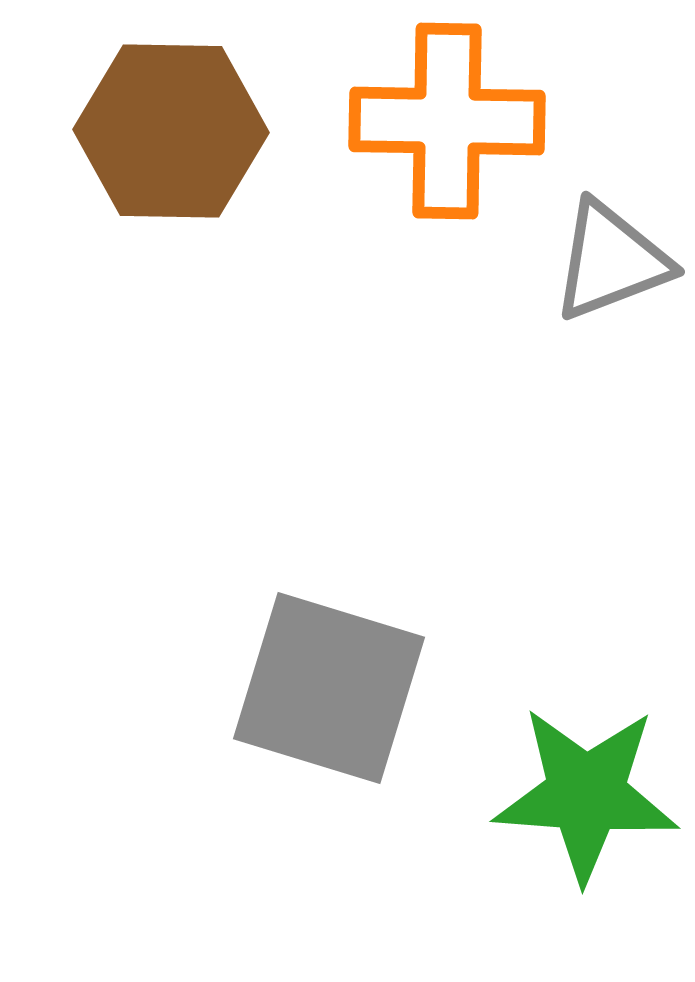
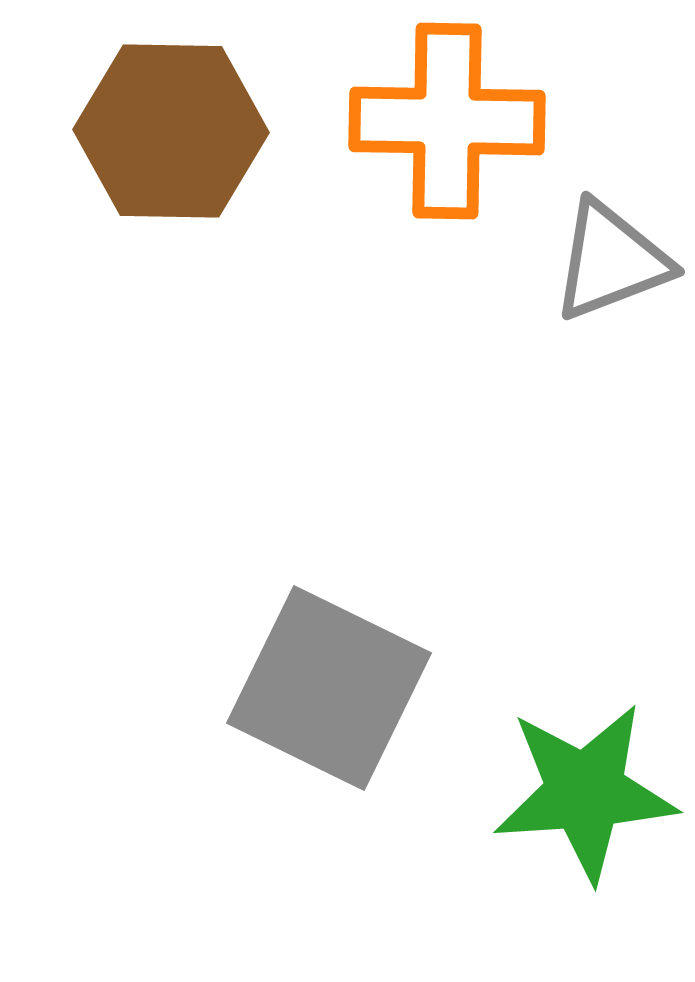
gray square: rotated 9 degrees clockwise
green star: moved 1 px left, 2 px up; rotated 8 degrees counterclockwise
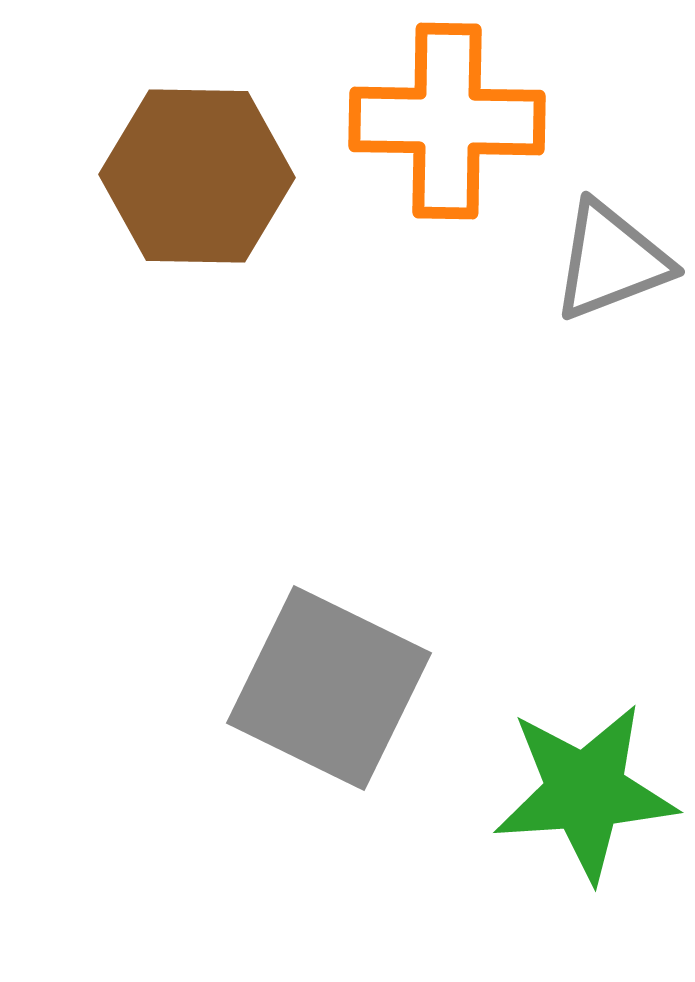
brown hexagon: moved 26 px right, 45 px down
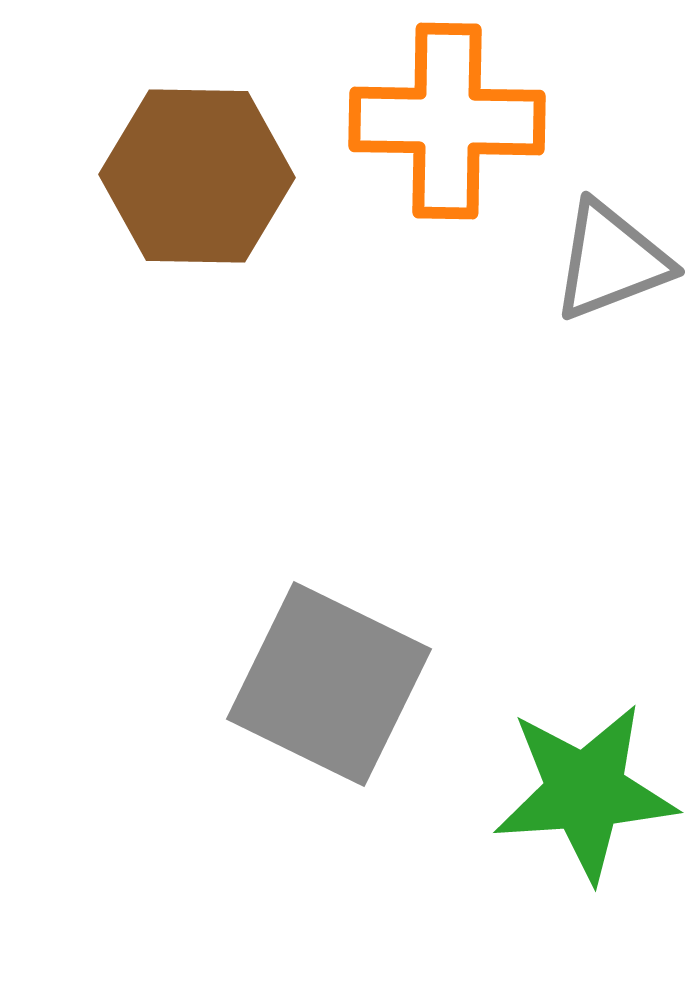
gray square: moved 4 px up
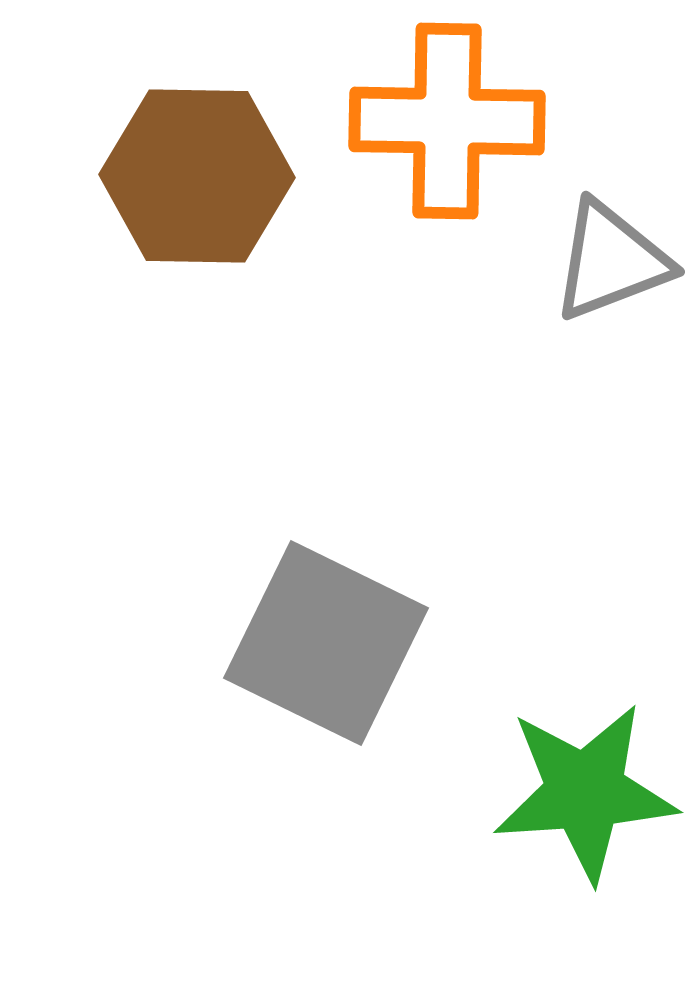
gray square: moved 3 px left, 41 px up
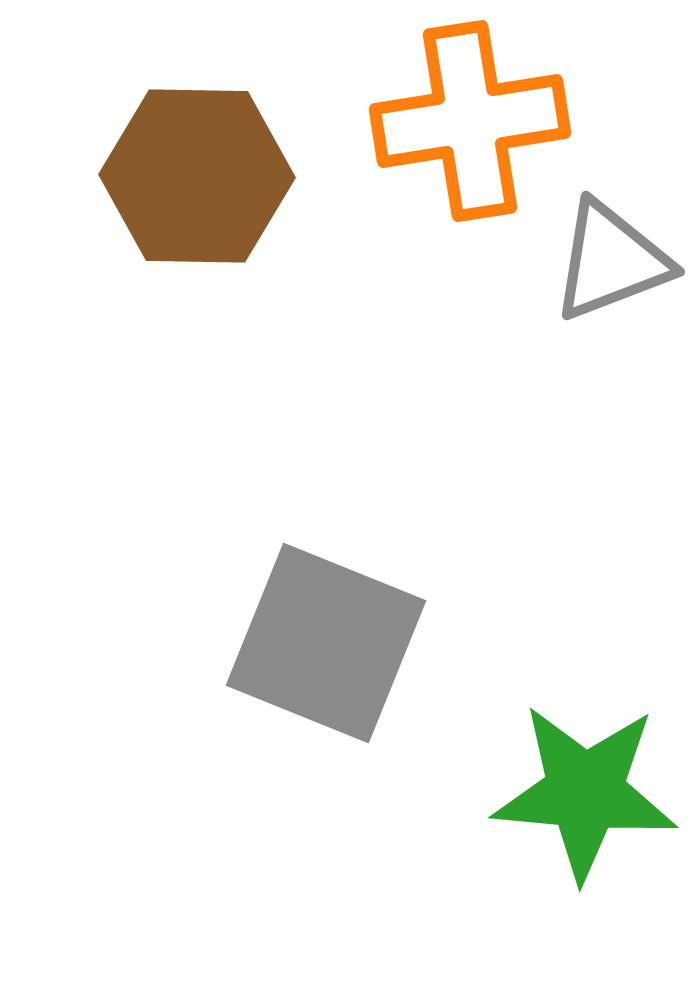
orange cross: moved 23 px right; rotated 10 degrees counterclockwise
gray square: rotated 4 degrees counterclockwise
green star: rotated 9 degrees clockwise
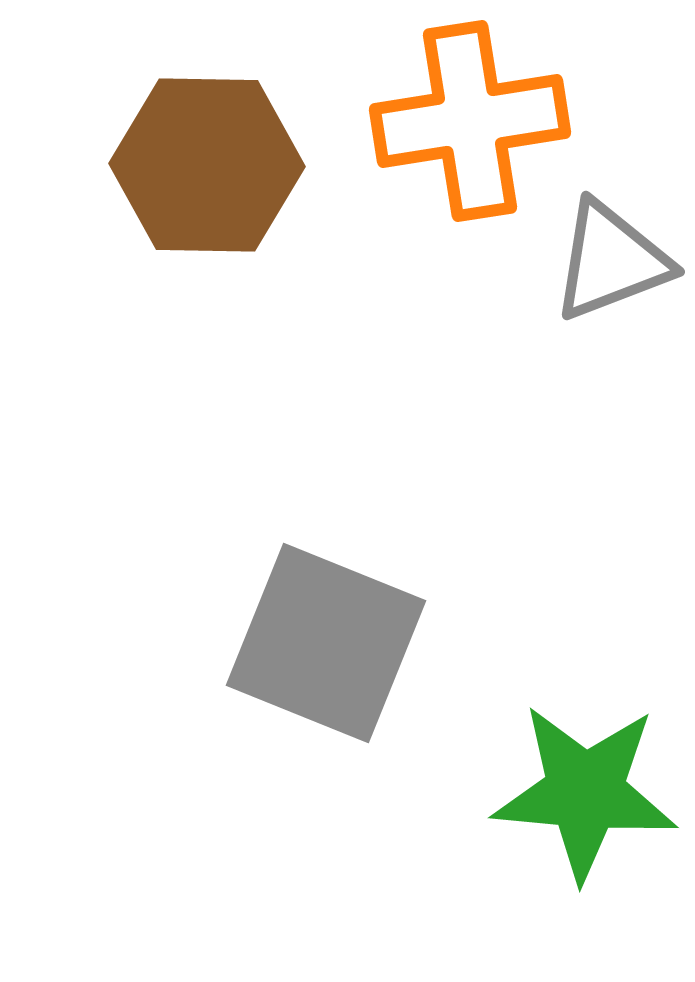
brown hexagon: moved 10 px right, 11 px up
